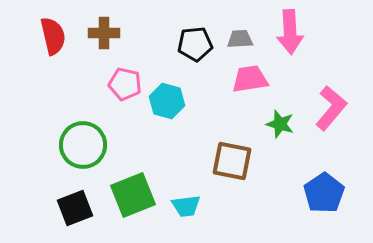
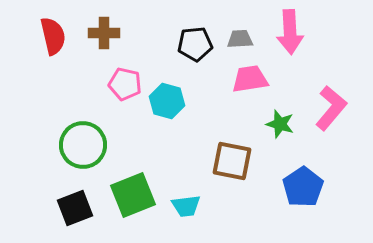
blue pentagon: moved 21 px left, 6 px up
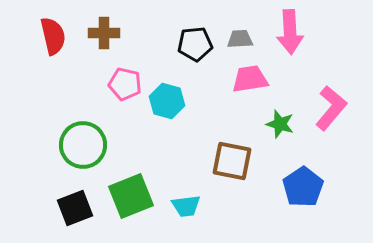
green square: moved 2 px left, 1 px down
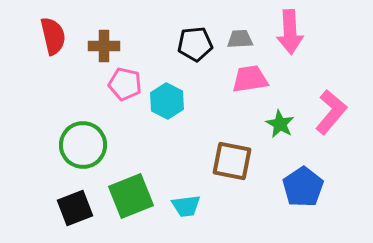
brown cross: moved 13 px down
cyan hexagon: rotated 12 degrees clockwise
pink L-shape: moved 4 px down
green star: rotated 12 degrees clockwise
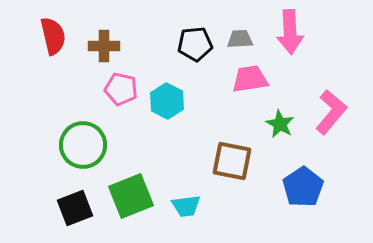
pink pentagon: moved 4 px left, 5 px down
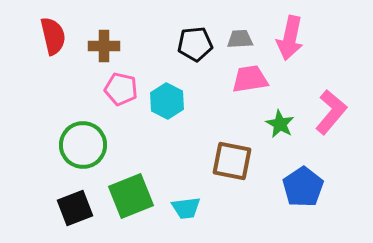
pink arrow: moved 6 px down; rotated 15 degrees clockwise
cyan trapezoid: moved 2 px down
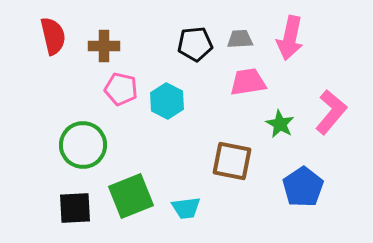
pink trapezoid: moved 2 px left, 3 px down
black square: rotated 18 degrees clockwise
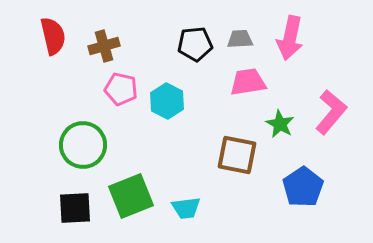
brown cross: rotated 16 degrees counterclockwise
brown square: moved 5 px right, 6 px up
